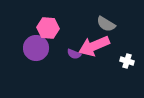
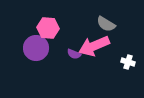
white cross: moved 1 px right, 1 px down
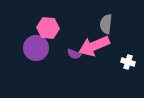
gray semicircle: rotated 66 degrees clockwise
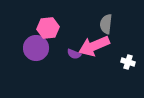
pink hexagon: rotated 10 degrees counterclockwise
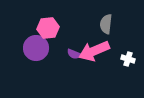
pink arrow: moved 5 px down
white cross: moved 3 px up
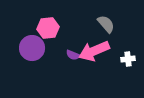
gray semicircle: rotated 132 degrees clockwise
purple circle: moved 4 px left
purple semicircle: moved 1 px left, 1 px down
white cross: rotated 24 degrees counterclockwise
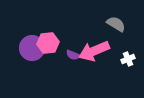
gray semicircle: moved 10 px right; rotated 18 degrees counterclockwise
pink hexagon: moved 15 px down
white cross: rotated 16 degrees counterclockwise
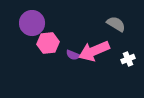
purple circle: moved 25 px up
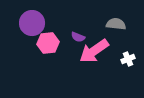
gray semicircle: rotated 24 degrees counterclockwise
pink arrow: rotated 12 degrees counterclockwise
purple semicircle: moved 5 px right, 18 px up
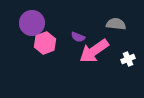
pink hexagon: moved 3 px left; rotated 15 degrees counterclockwise
